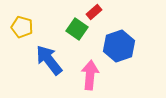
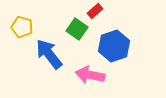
red rectangle: moved 1 px right, 1 px up
blue hexagon: moved 5 px left
blue arrow: moved 6 px up
pink arrow: rotated 84 degrees counterclockwise
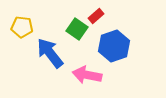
red rectangle: moved 1 px right, 5 px down
yellow pentagon: rotated 10 degrees counterclockwise
blue arrow: moved 1 px right, 1 px up
pink arrow: moved 3 px left
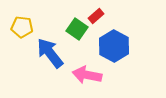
blue hexagon: rotated 12 degrees counterclockwise
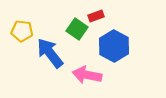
red rectangle: rotated 21 degrees clockwise
yellow pentagon: moved 4 px down
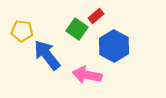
red rectangle: rotated 21 degrees counterclockwise
blue arrow: moved 3 px left, 2 px down
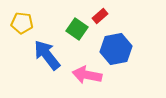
red rectangle: moved 4 px right
yellow pentagon: moved 8 px up
blue hexagon: moved 2 px right, 3 px down; rotated 20 degrees clockwise
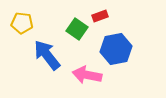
red rectangle: rotated 21 degrees clockwise
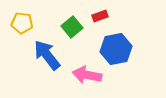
green square: moved 5 px left, 2 px up; rotated 15 degrees clockwise
